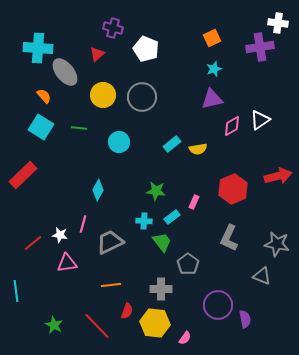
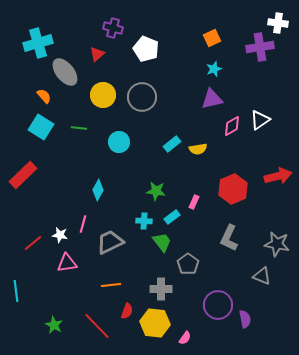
cyan cross at (38, 48): moved 5 px up; rotated 20 degrees counterclockwise
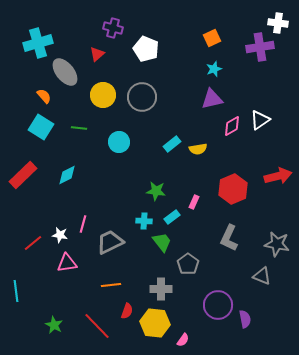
cyan diamond at (98, 190): moved 31 px left, 15 px up; rotated 35 degrees clockwise
pink semicircle at (185, 338): moved 2 px left, 2 px down
